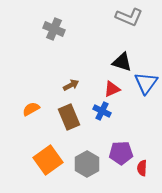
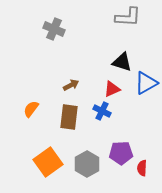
gray L-shape: moved 1 px left; rotated 20 degrees counterclockwise
blue triangle: rotated 25 degrees clockwise
orange semicircle: rotated 24 degrees counterclockwise
brown rectangle: rotated 30 degrees clockwise
orange square: moved 2 px down
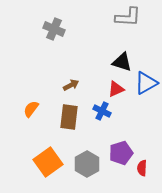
red triangle: moved 4 px right
purple pentagon: rotated 15 degrees counterclockwise
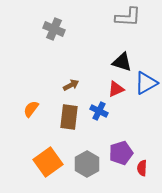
blue cross: moved 3 px left
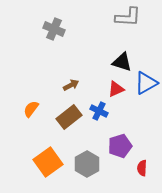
brown rectangle: rotated 45 degrees clockwise
purple pentagon: moved 1 px left, 7 px up
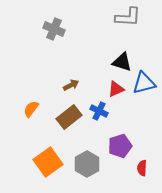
blue triangle: moved 2 px left; rotated 15 degrees clockwise
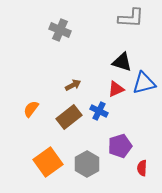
gray L-shape: moved 3 px right, 1 px down
gray cross: moved 6 px right, 1 px down
brown arrow: moved 2 px right
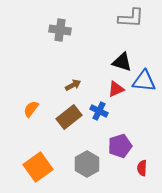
gray cross: rotated 15 degrees counterclockwise
blue triangle: moved 2 px up; rotated 20 degrees clockwise
orange square: moved 10 px left, 5 px down
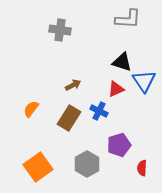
gray L-shape: moved 3 px left, 1 px down
blue triangle: rotated 50 degrees clockwise
brown rectangle: moved 1 px down; rotated 20 degrees counterclockwise
purple pentagon: moved 1 px left, 1 px up
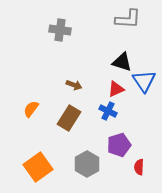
brown arrow: moved 1 px right; rotated 49 degrees clockwise
blue cross: moved 9 px right
red semicircle: moved 3 px left, 1 px up
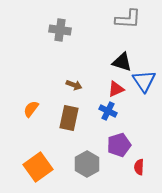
brown rectangle: rotated 20 degrees counterclockwise
